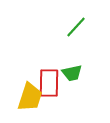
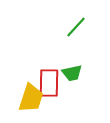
yellow trapezoid: moved 1 px right, 1 px down
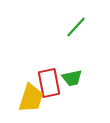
green trapezoid: moved 5 px down
red rectangle: rotated 12 degrees counterclockwise
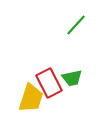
green line: moved 2 px up
red rectangle: rotated 16 degrees counterclockwise
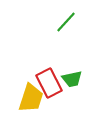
green line: moved 10 px left, 3 px up
green trapezoid: moved 1 px down
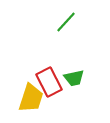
green trapezoid: moved 2 px right, 1 px up
red rectangle: moved 1 px up
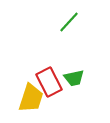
green line: moved 3 px right
